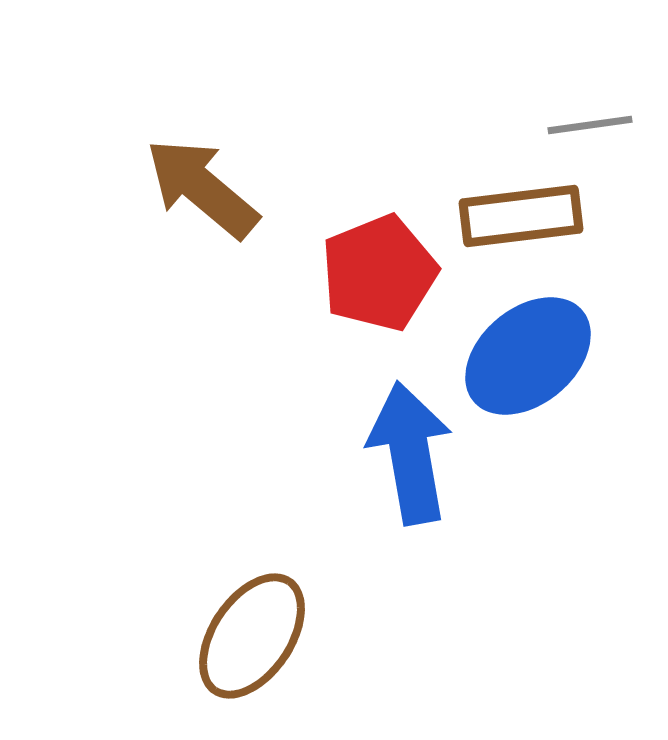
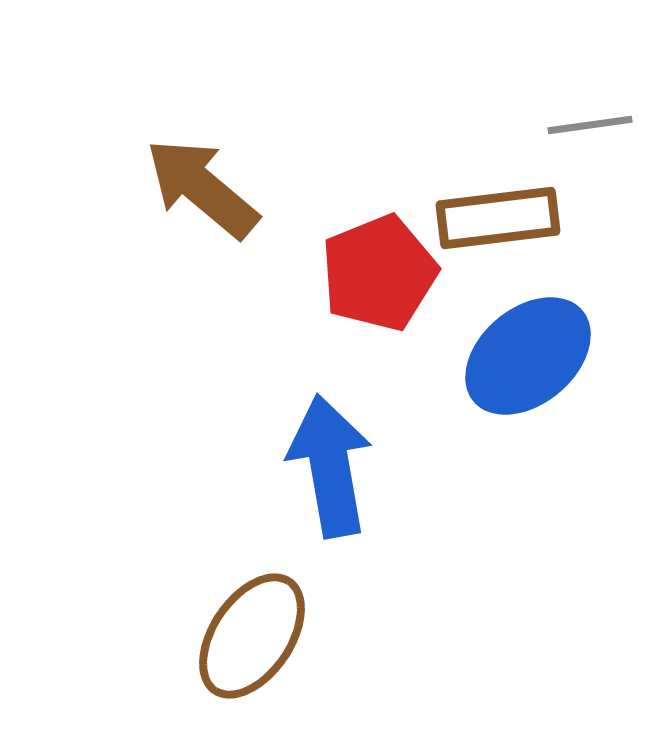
brown rectangle: moved 23 px left, 2 px down
blue arrow: moved 80 px left, 13 px down
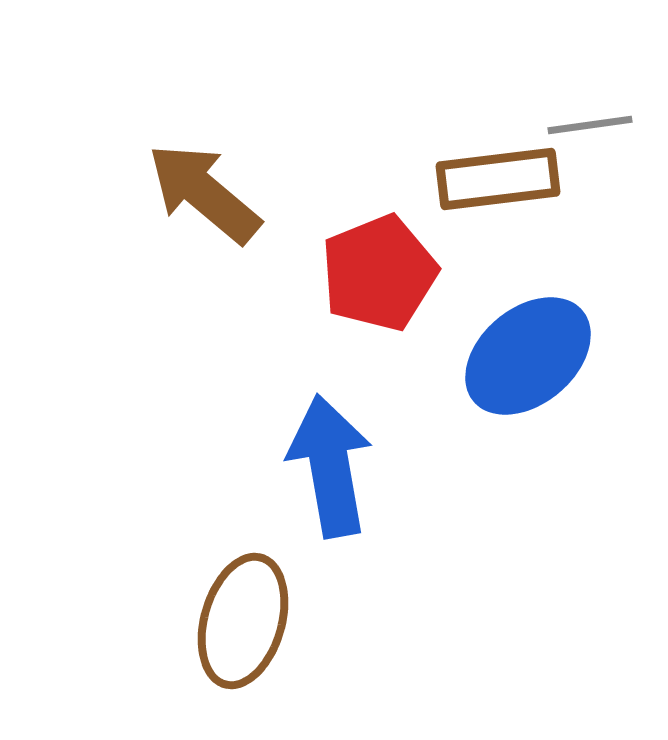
brown arrow: moved 2 px right, 5 px down
brown rectangle: moved 39 px up
brown ellipse: moved 9 px left, 15 px up; rotated 18 degrees counterclockwise
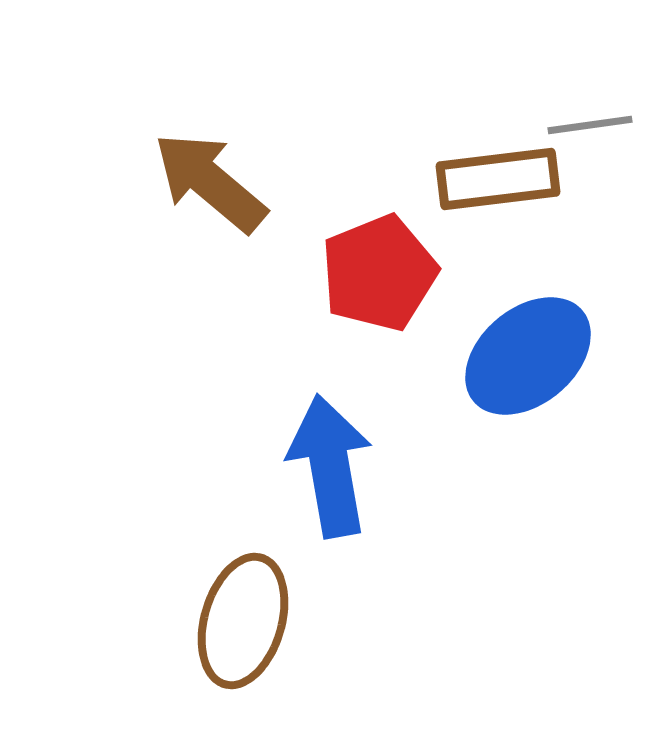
brown arrow: moved 6 px right, 11 px up
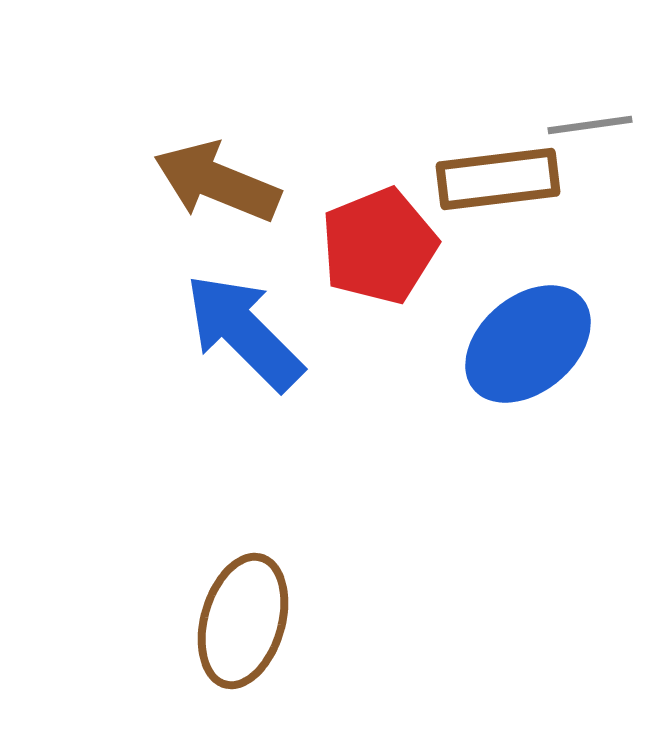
brown arrow: moved 7 px right; rotated 18 degrees counterclockwise
red pentagon: moved 27 px up
blue ellipse: moved 12 px up
blue arrow: moved 86 px left, 134 px up; rotated 35 degrees counterclockwise
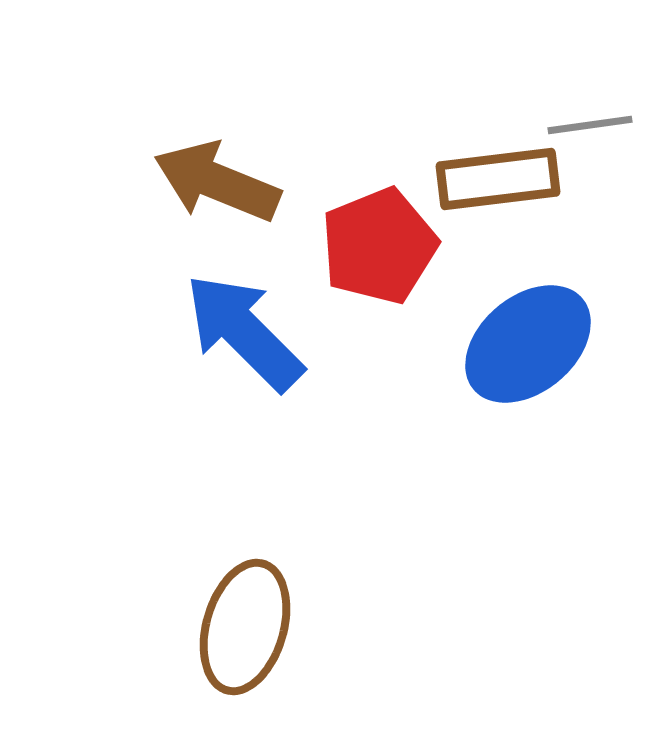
brown ellipse: moved 2 px right, 6 px down
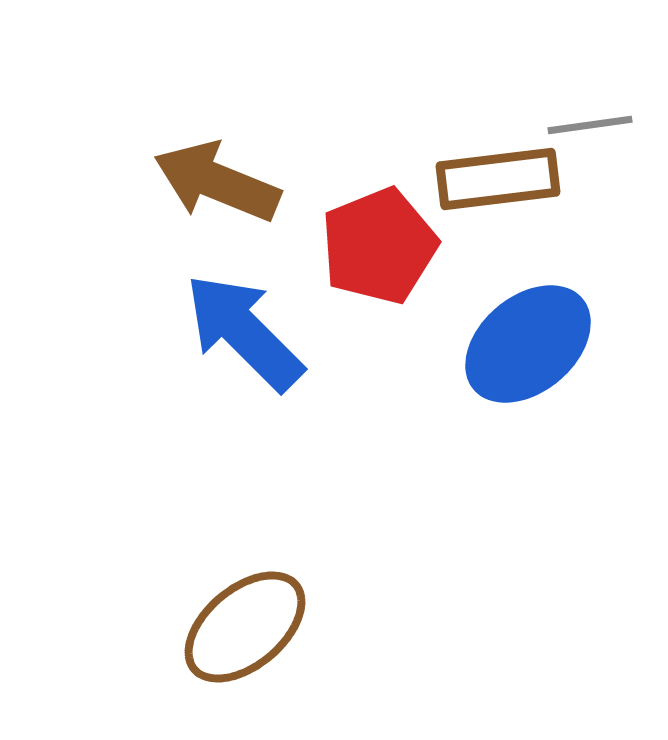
brown ellipse: rotated 34 degrees clockwise
